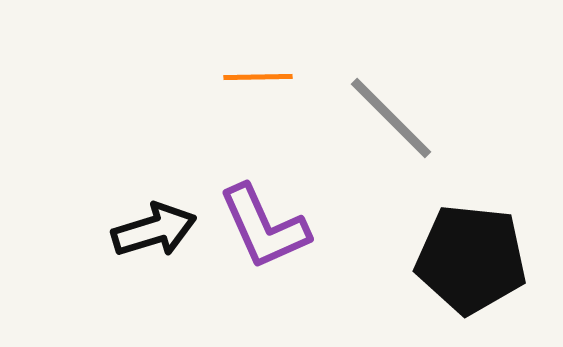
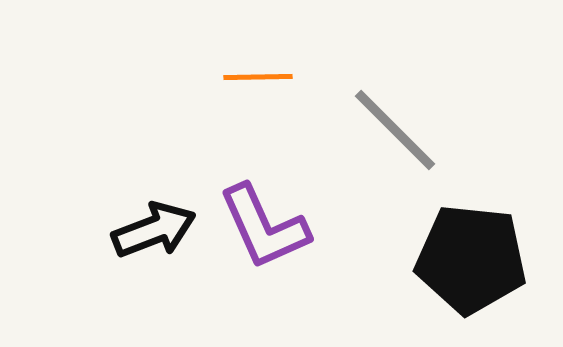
gray line: moved 4 px right, 12 px down
black arrow: rotated 4 degrees counterclockwise
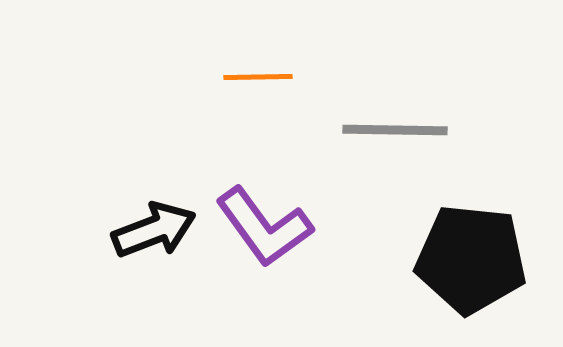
gray line: rotated 44 degrees counterclockwise
purple L-shape: rotated 12 degrees counterclockwise
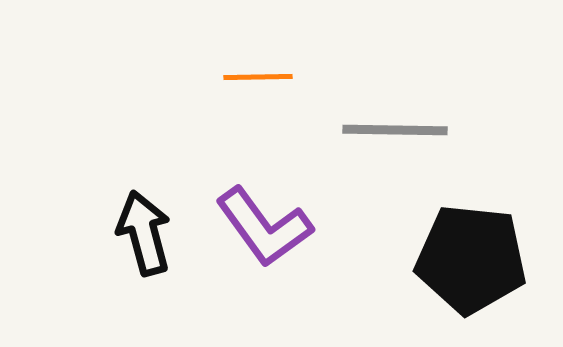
black arrow: moved 10 px left, 3 px down; rotated 84 degrees counterclockwise
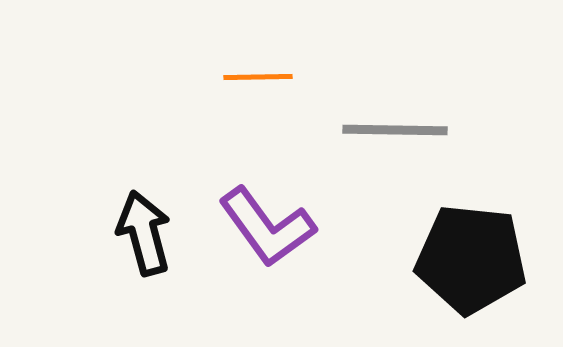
purple L-shape: moved 3 px right
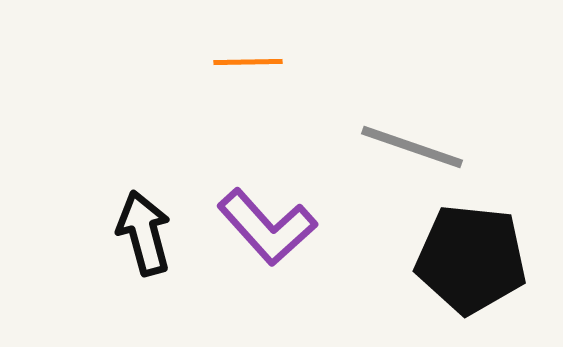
orange line: moved 10 px left, 15 px up
gray line: moved 17 px right, 17 px down; rotated 18 degrees clockwise
purple L-shape: rotated 6 degrees counterclockwise
